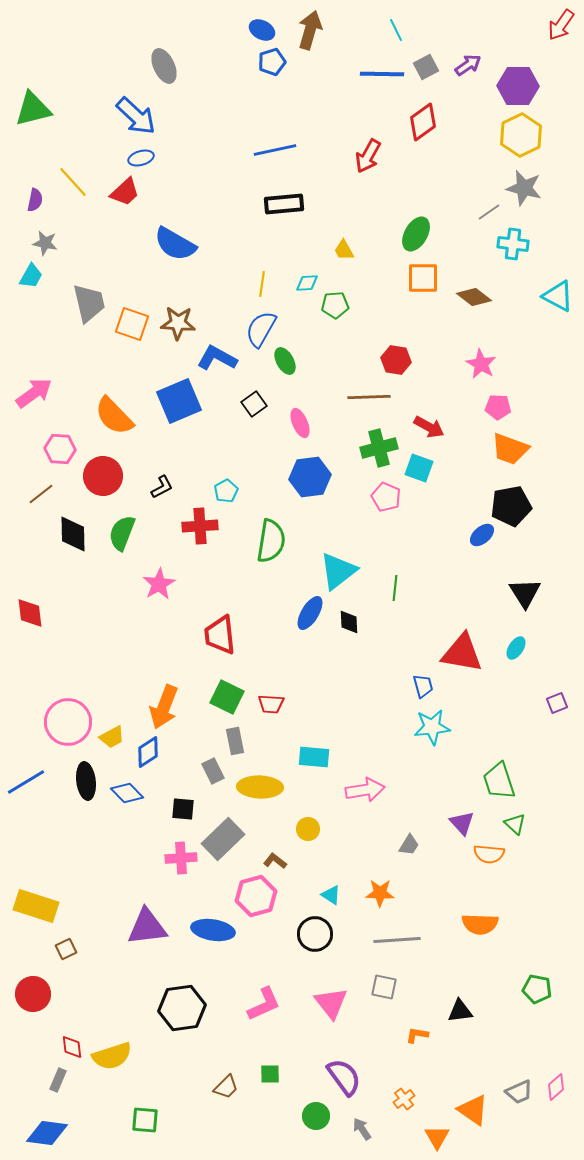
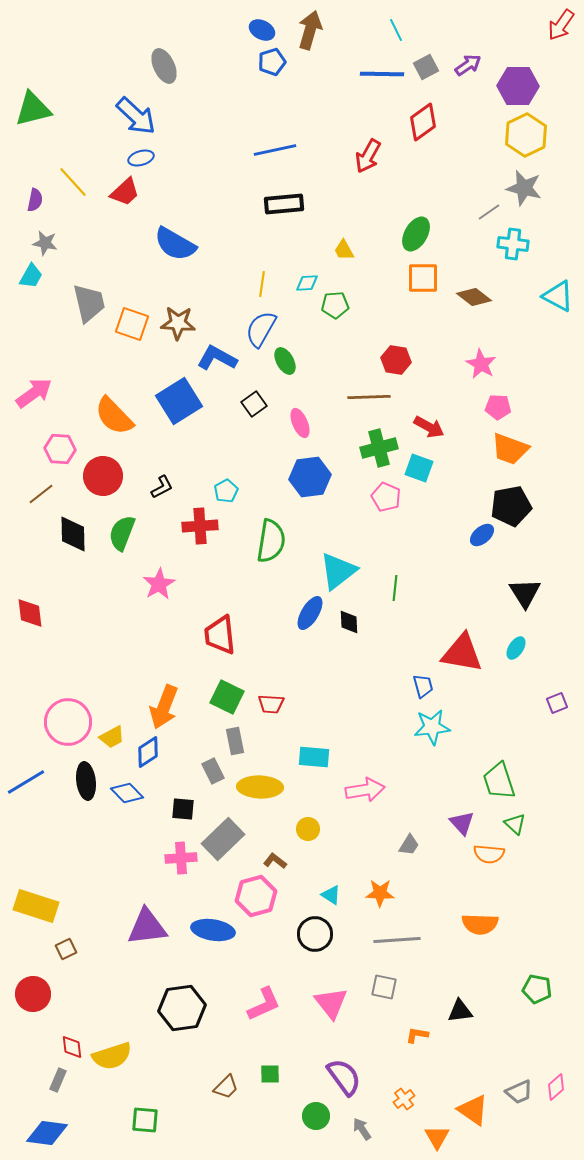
yellow hexagon at (521, 135): moved 5 px right
blue square at (179, 401): rotated 9 degrees counterclockwise
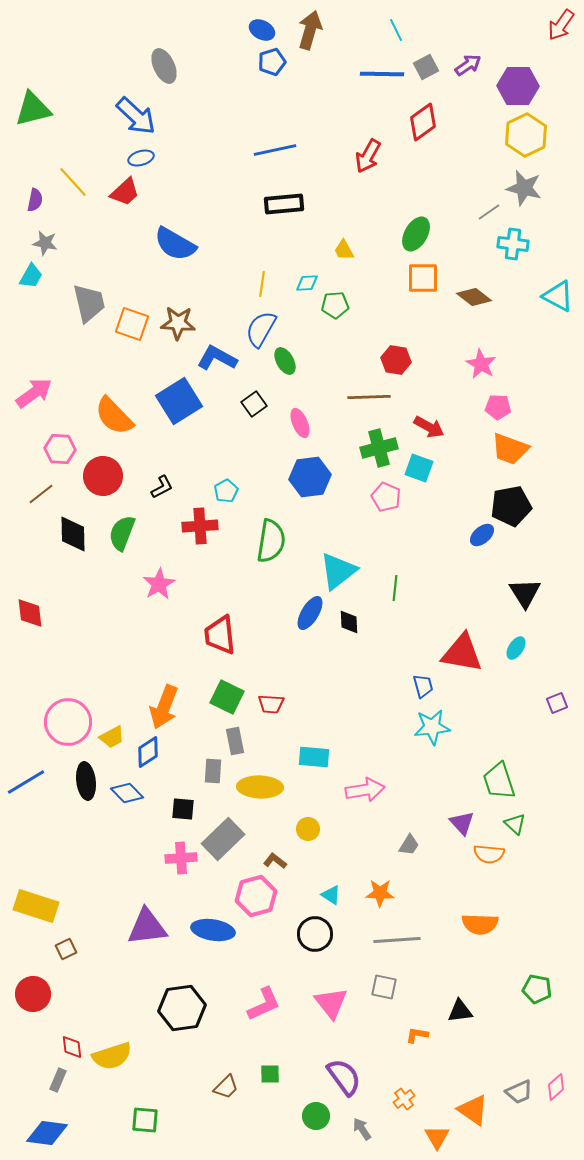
gray rectangle at (213, 771): rotated 30 degrees clockwise
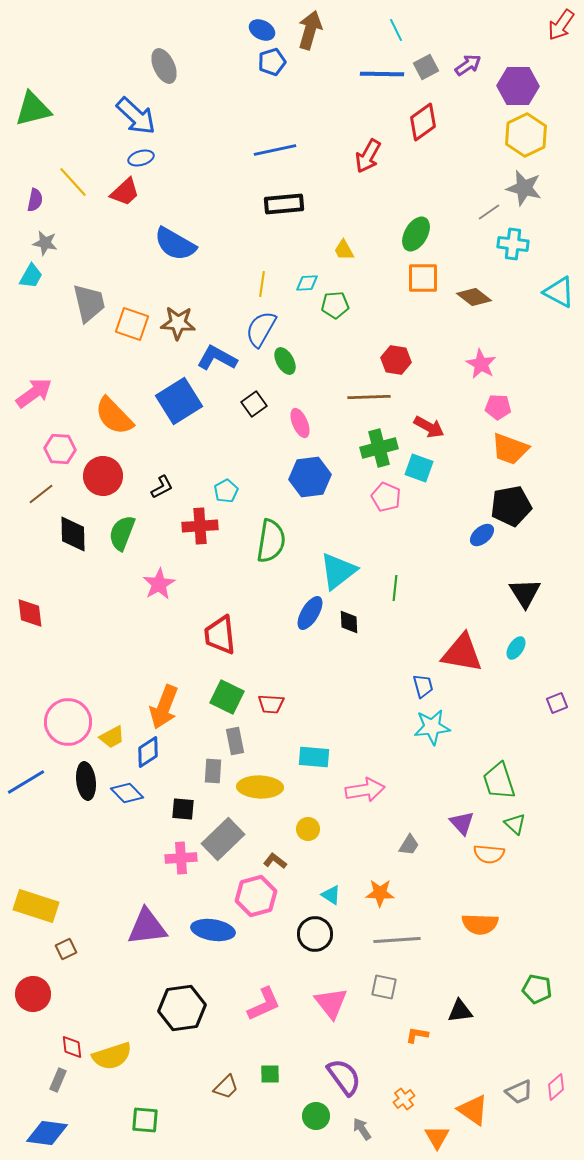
cyan triangle at (558, 296): moved 1 px right, 4 px up
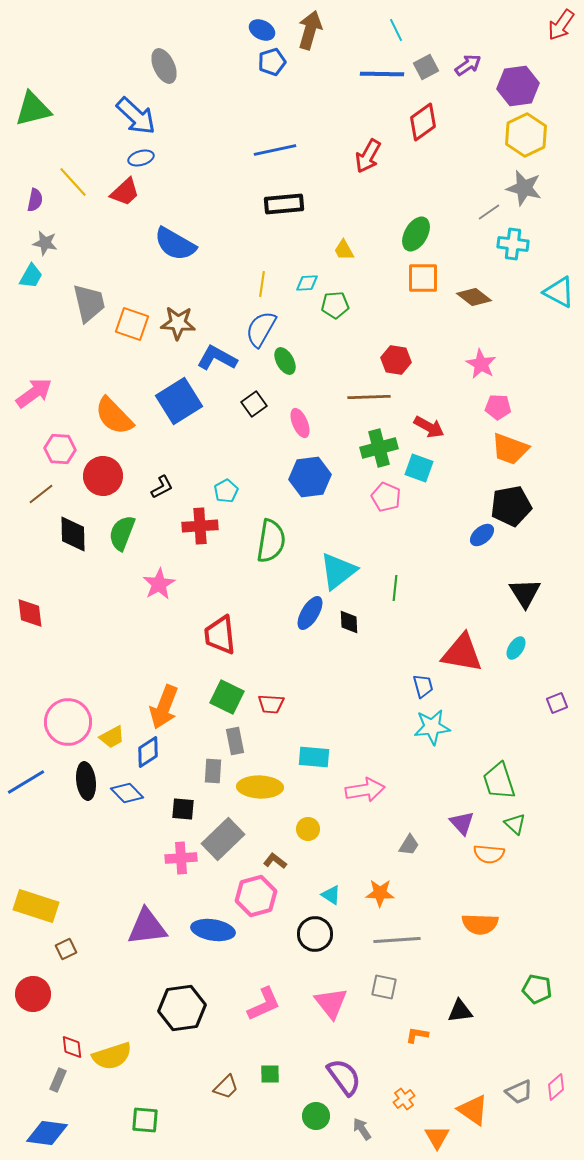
purple hexagon at (518, 86): rotated 9 degrees counterclockwise
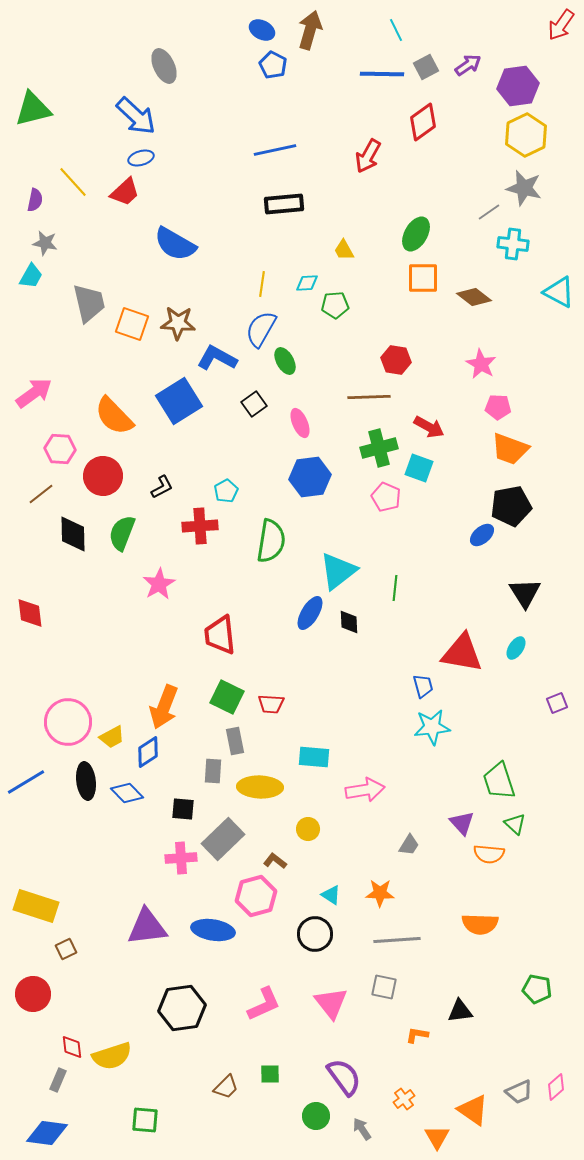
blue pentagon at (272, 62): moved 1 px right, 3 px down; rotated 28 degrees counterclockwise
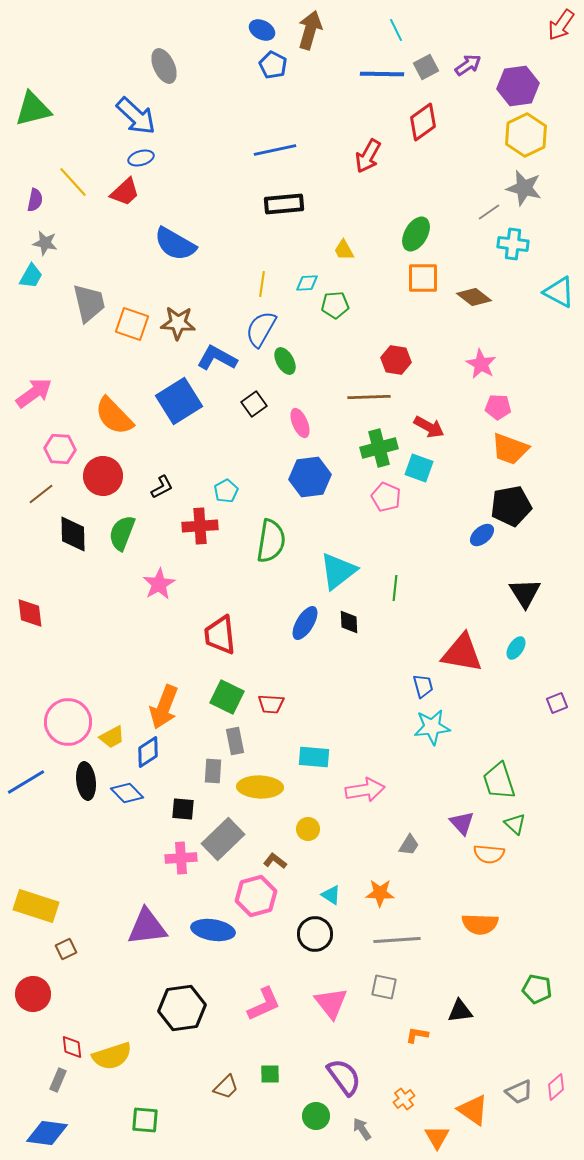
blue ellipse at (310, 613): moved 5 px left, 10 px down
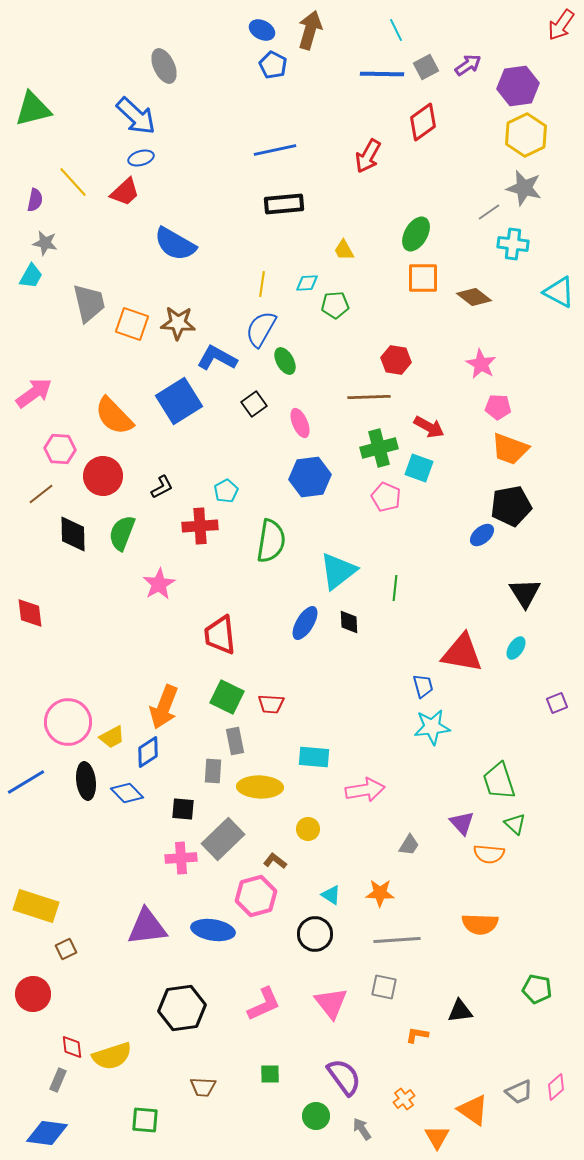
brown trapezoid at (226, 1087): moved 23 px left; rotated 48 degrees clockwise
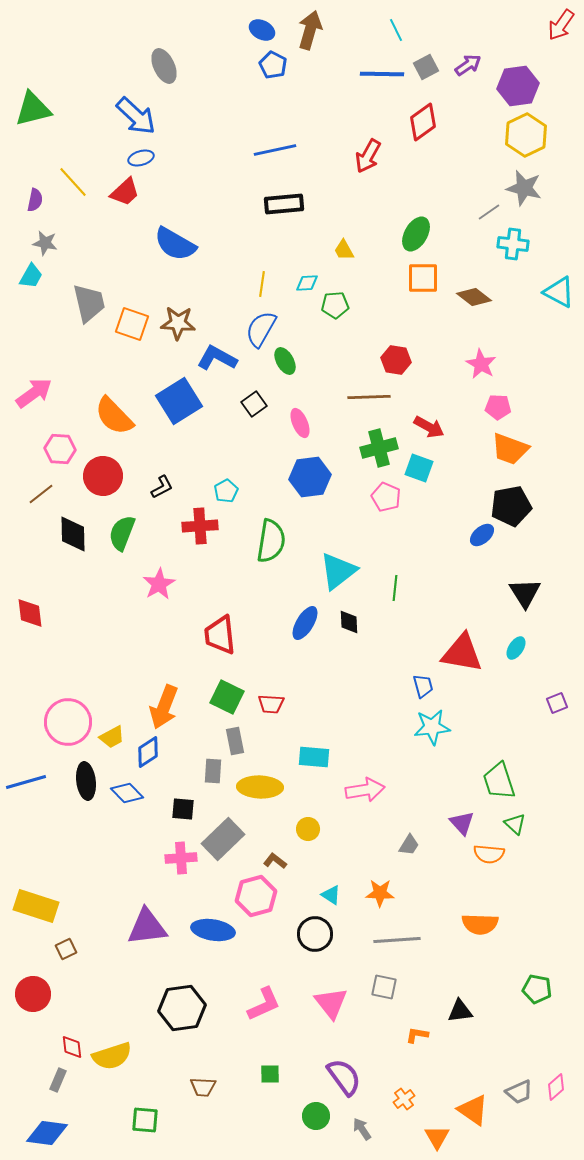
blue line at (26, 782): rotated 15 degrees clockwise
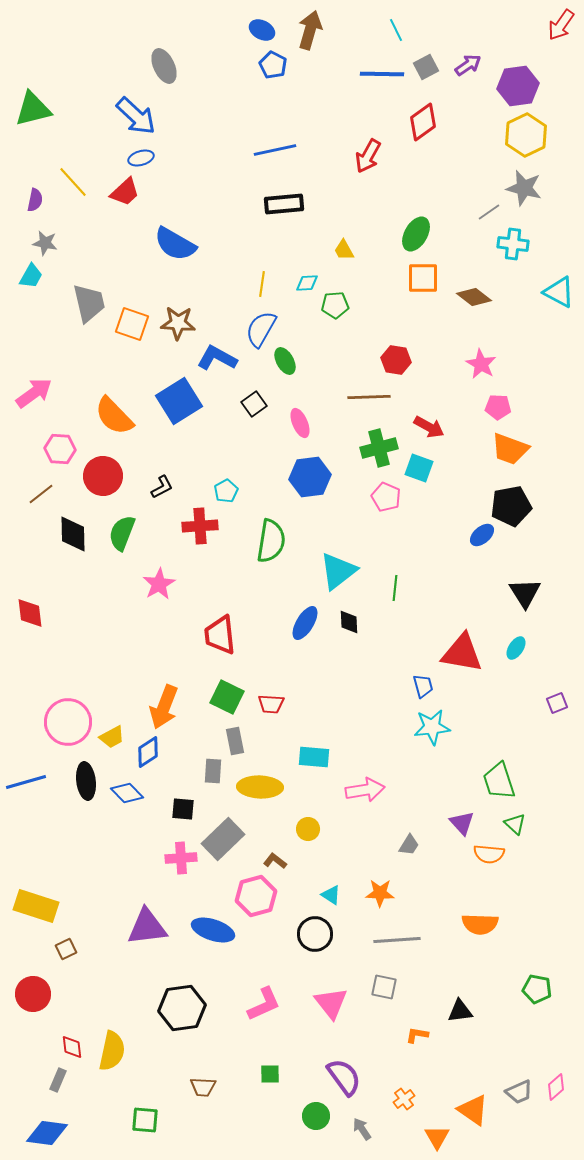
blue ellipse at (213, 930): rotated 9 degrees clockwise
yellow semicircle at (112, 1056): moved 5 px up; rotated 60 degrees counterclockwise
